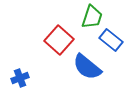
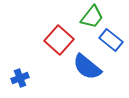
green trapezoid: rotated 20 degrees clockwise
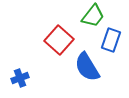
green trapezoid: moved 1 px right, 1 px up
blue rectangle: rotated 70 degrees clockwise
blue semicircle: rotated 20 degrees clockwise
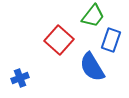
blue semicircle: moved 5 px right
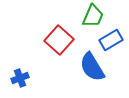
green trapezoid: rotated 15 degrees counterclockwise
blue rectangle: rotated 40 degrees clockwise
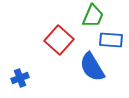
blue rectangle: rotated 35 degrees clockwise
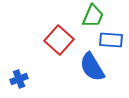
blue cross: moved 1 px left, 1 px down
